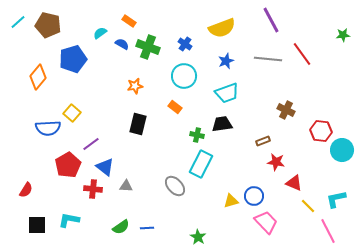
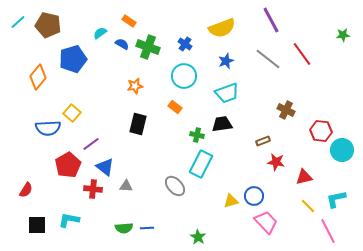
gray line at (268, 59): rotated 32 degrees clockwise
red triangle at (294, 183): moved 10 px right, 6 px up; rotated 36 degrees counterclockwise
green semicircle at (121, 227): moved 3 px right, 1 px down; rotated 30 degrees clockwise
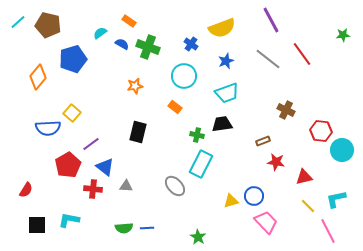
blue cross at (185, 44): moved 6 px right
black rectangle at (138, 124): moved 8 px down
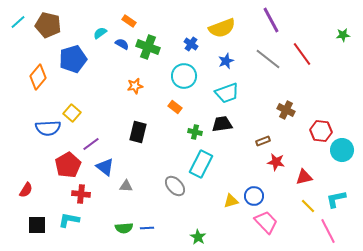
green cross at (197, 135): moved 2 px left, 3 px up
red cross at (93, 189): moved 12 px left, 5 px down
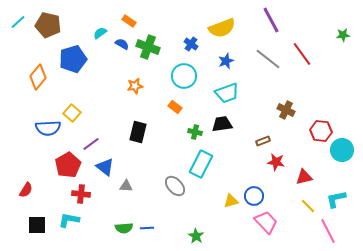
green star at (198, 237): moved 2 px left, 1 px up
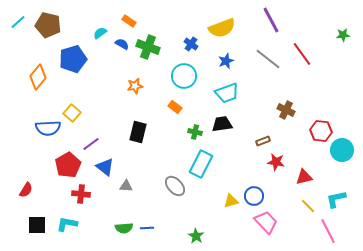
cyan L-shape at (69, 220): moved 2 px left, 4 px down
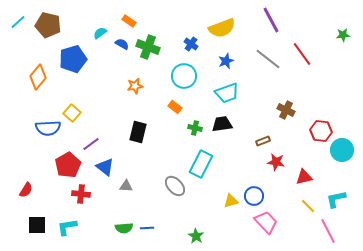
green cross at (195, 132): moved 4 px up
cyan L-shape at (67, 224): moved 3 px down; rotated 20 degrees counterclockwise
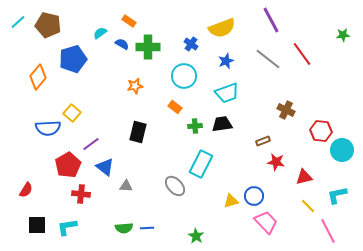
green cross at (148, 47): rotated 20 degrees counterclockwise
green cross at (195, 128): moved 2 px up; rotated 16 degrees counterclockwise
cyan L-shape at (336, 199): moved 1 px right, 4 px up
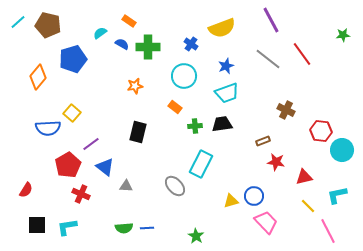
blue star at (226, 61): moved 5 px down
red cross at (81, 194): rotated 18 degrees clockwise
